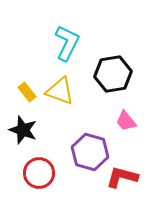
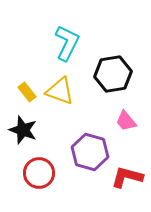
red L-shape: moved 5 px right
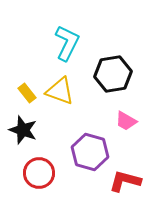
yellow rectangle: moved 1 px down
pink trapezoid: rotated 20 degrees counterclockwise
red L-shape: moved 2 px left, 4 px down
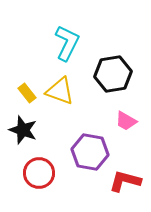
purple hexagon: rotated 6 degrees counterclockwise
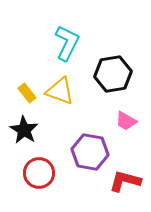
black star: moved 1 px right; rotated 12 degrees clockwise
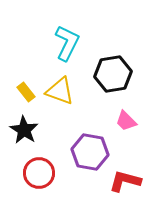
yellow rectangle: moved 1 px left, 1 px up
pink trapezoid: rotated 15 degrees clockwise
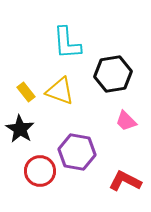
cyan L-shape: rotated 150 degrees clockwise
black star: moved 4 px left, 1 px up
purple hexagon: moved 13 px left
red circle: moved 1 px right, 2 px up
red L-shape: rotated 12 degrees clockwise
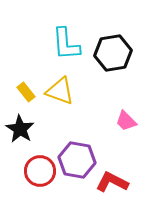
cyan L-shape: moved 1 px left, 1 px down
black hexagon: moved 21 px up
purple hexagon: moved 8 px down
red L-shape: moved 13 px left, 1 px down
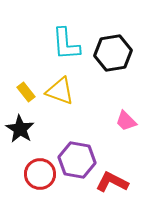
red circle: moved 3 px down
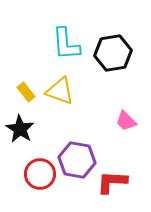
red L-shape: rotated 24 degrees counterclockwise
